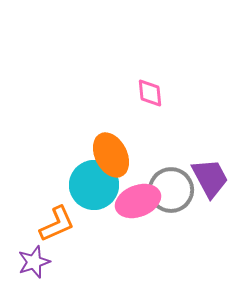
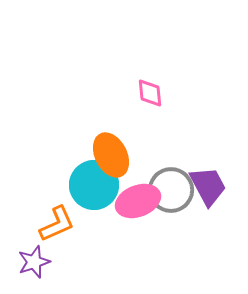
purple trapezoid: moved 2 px left, 8 px down
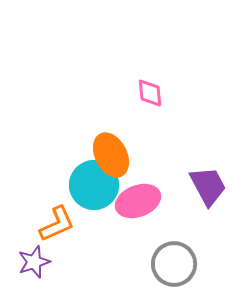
gray circle: moved 3 px right, 74 px down
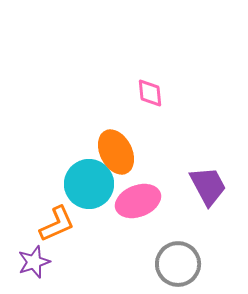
orange ellipse: moved 5 px right, 3 px up
cyan circle: moved 5 px left, 1 px up
gray circle: moved 4 px right
